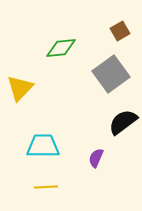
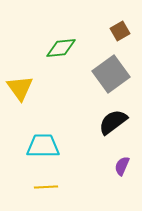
yellow triangle: rotated 20 degrees counterclockwise
black semicircle: moved 10 px left
purple semicircle: moved 26 px right, 8 px down
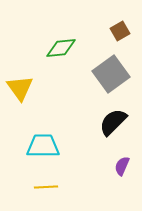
black semicircle: rotated 8 degrees counterclockwise
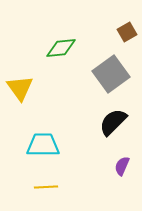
brown square: moved 7 px right, 1 px down
cyan trapezoid: moved 1 px up
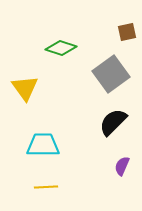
brown square: rotated 18 degrees clockwise
green diamond: rotated 24 degrees clockwise
yellow triangle: moved 5 px right
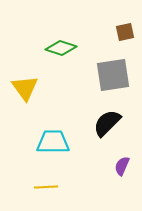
brown square: moved 2 px left
gray square: moved 2 px right, 1 px down; rotated 27 degrees clockwise
black semicircle: moved 6 px left, 1 px down
cyan trapezoid: moved 10 px right, 3 px up
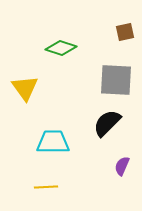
gray square: moved 3 px right, 5 px down; rotated 12 degrees clockwise
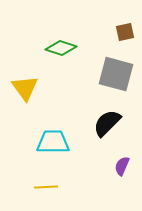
gray square: moved 6 px up; rotated 12 degrees clockwise
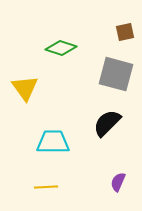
purple semicircle: moved 4 px left, 16 px down
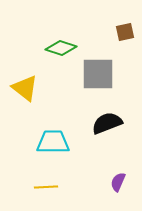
gray square: moved 18 px left; rotated 15 degrees counterclockwise
yellow triangle: rotated 16 degrees counterclockwise
black semicircle: rotated 24 degrees clockwise
